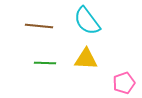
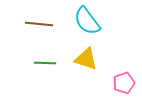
brown line: moved 2 px up
yellow triangle: rotated 15 degrees clockwise
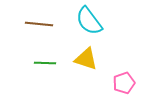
cyan semicircle: moved 2 px right
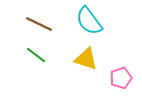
brown line: rotated 20 degrees clockwise
green line: moved 9 px left, 8 px up; rotated 35 degrees clockwise
pink pentagon: moved 3 px left, 5 px up
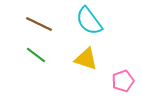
pink pentagon: moved 2 px right, 3 px down
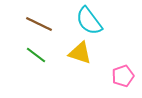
yellow triangle: moved 6 px left, 6 px up
pink pentagon: moved 5 px up
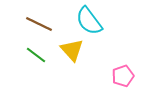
yellow triangle: moved 8 px left, 3 px up; rotated 30 degrees clockwise
